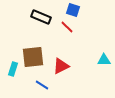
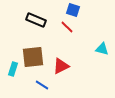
black rectangle: moved 5 px left, 3 px down
cyan triangle: moved 2 px left, 11 px up; rotated 16 degrees clockwise
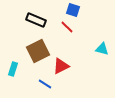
brown square: moved 5 px right, 6 px up; rotated 20 degrees counterclockwise
blue line: moved 3 px right, 1 px up
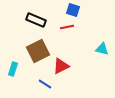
red line: rotated 56 degrees counterclockwise
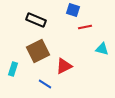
red line: moved 18 px right
red triangle: moved 3 px right
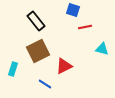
black rectangle: moved 1 px down; rotated 30 degrees clockwise
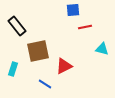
blue square: rotated 24 degrees counterclockwise
black rectangle: moved 19 px left, 5 px down
brown square: rotated 15 degrees clockwise
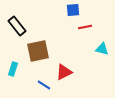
red triangle: moved 6 px down
blue line: moved 1 px left, 1 px down
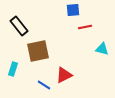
black rectangle: moved 2 px right
red triangle: moved 3 px down
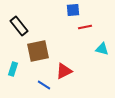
red triangle: moved 4 px up
